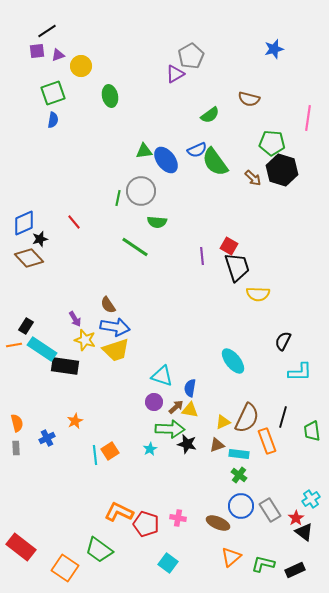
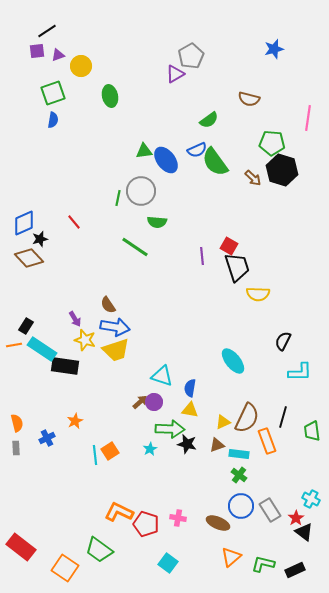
green semicircle at (210, 115): moved 1 px left, 5 px down
brown arrow at (176, 407): moved 36 px left, 5 px up
cyan cross at (311, 499): rotated 30 degrees counterclockwise
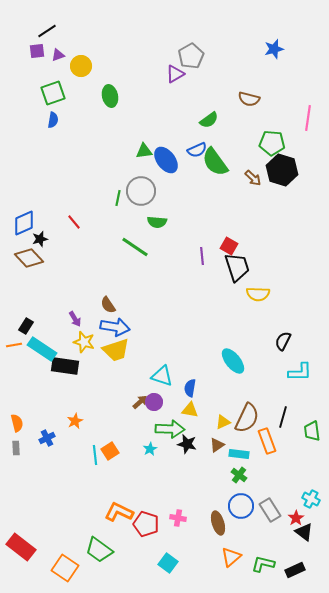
yellow star at (85, 340): moved 1 px left, 2 px down
brown triangle at (217, 445): rotated 14 degrees counterclockwise
brown ellipse at (218, 523): rotated 50 degrees clockwise
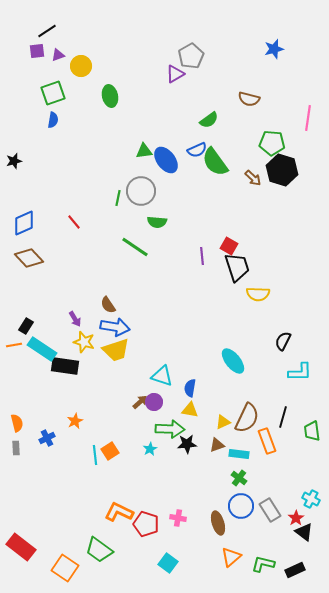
black star at (40, 239): moved 26 px left, 78 px up
black star at (187, 444): rotated 18 degrees counterclockwise
brown triangle at (217, 445): rotated 14 degrees clockwise
green cross at (239, 475): moved 3 px down
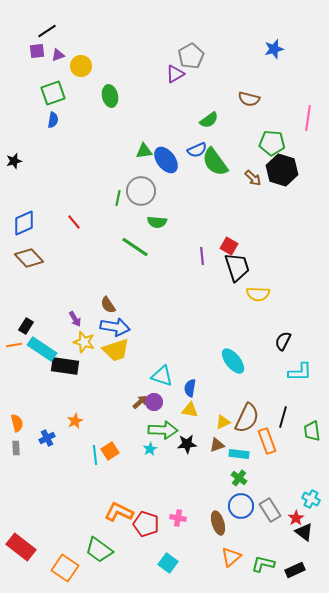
green arrow at (170, 429): moved 7 px left, 1 px down
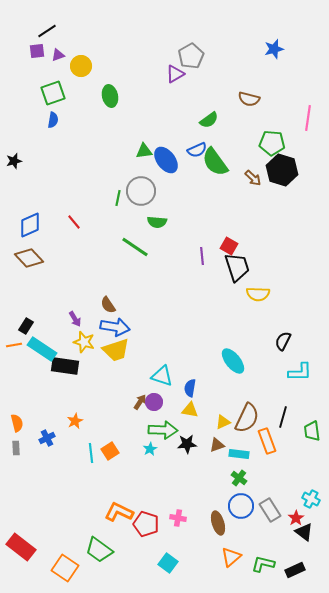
blue diamond at (24, 223): moved 6 px right, 2 px down
brown arrow at (140, 402): rotated 14 degrees counterclockwise
cyan line at (95, 455): moved 4 px left, 2 px up
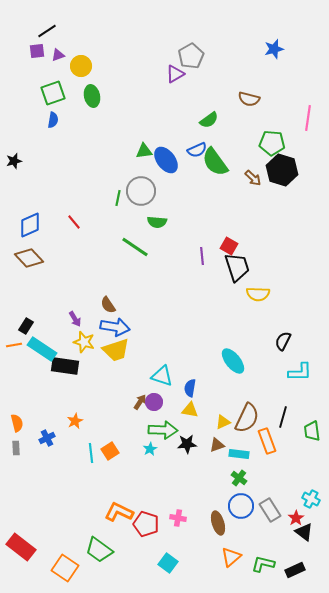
green ellipse at (110, 96): moved 18 px left
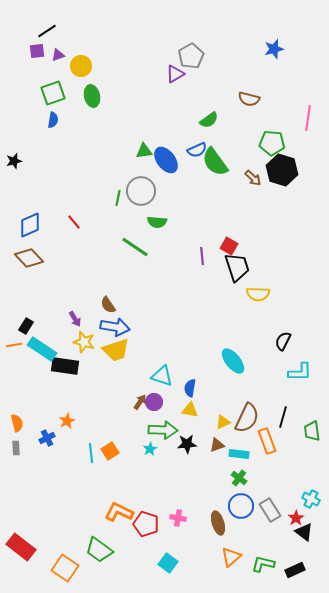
orange star at (75, 421): moved 8 px left
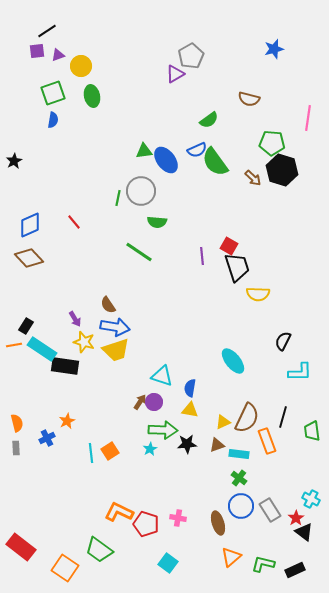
black star at (14, 161): rotated 14 degrees counterclockwise
green line at (135, 247): moved 4 px right, 5 px down
